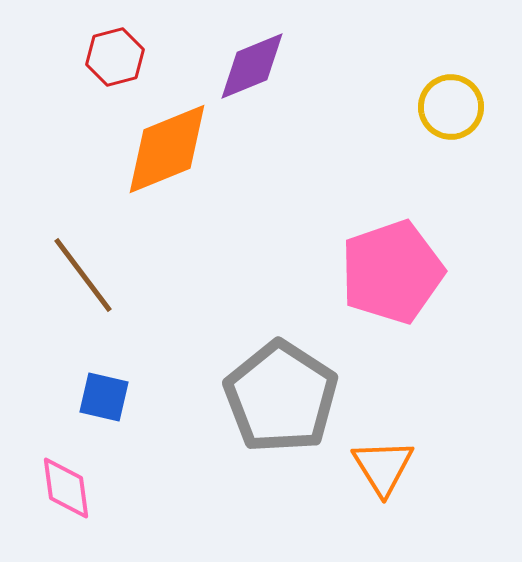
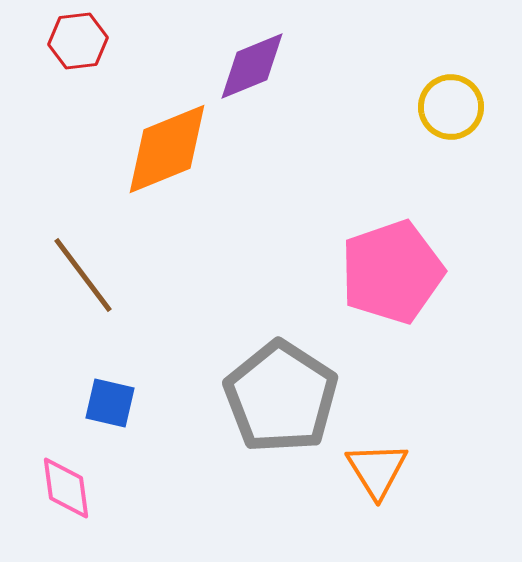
red hexagon: moved 37 px left, 16 px up; rotated 8 degrees clockwise
blue square: moved 6 px right, 6 px down
orange triangle: moved 6 px left, 3 px down
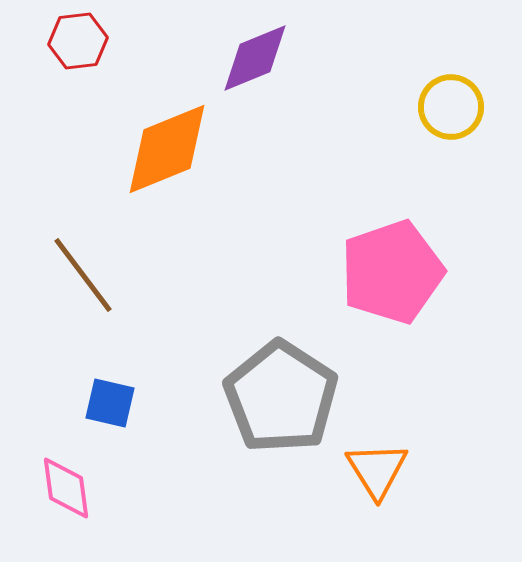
purple diamond: moved 3 px right, 8 px up
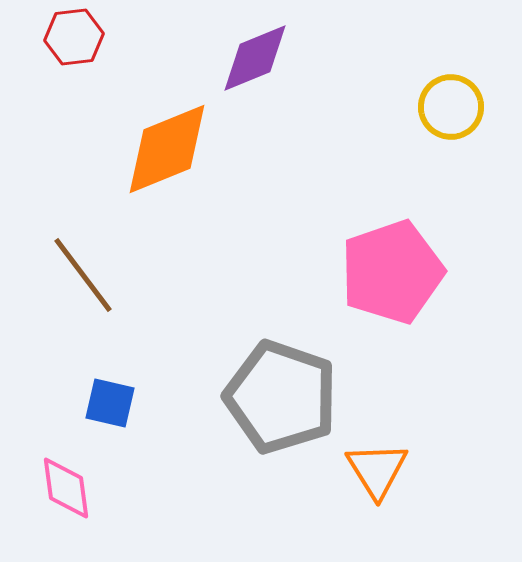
red hexagon: moved 4 px left, 4 px up
gray pentagon: rotated 14 degrees counterclockwise
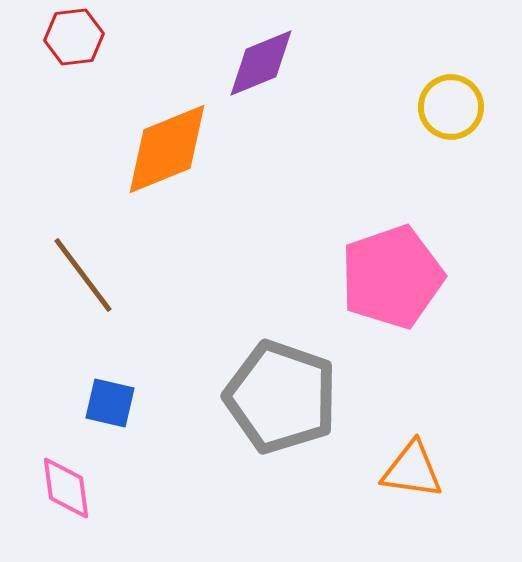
purple diamond: moved 6 px right, 5 px down
pink pentagon: moved 5 px down
orange triangle: moved 35 px right; rotated 50 degrees counterclockwise
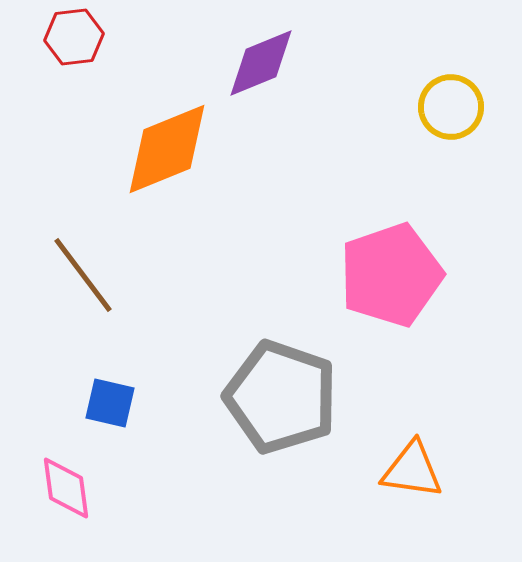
pink pentagon: moved 1 px left, 2 px up
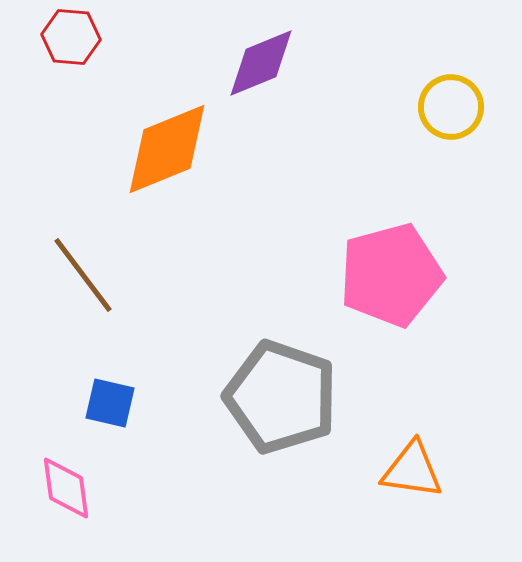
red hexagon: moved 3 px left; rotated 12 degrees clockwise
pink pentagon: rotated 4 degrees clockwise
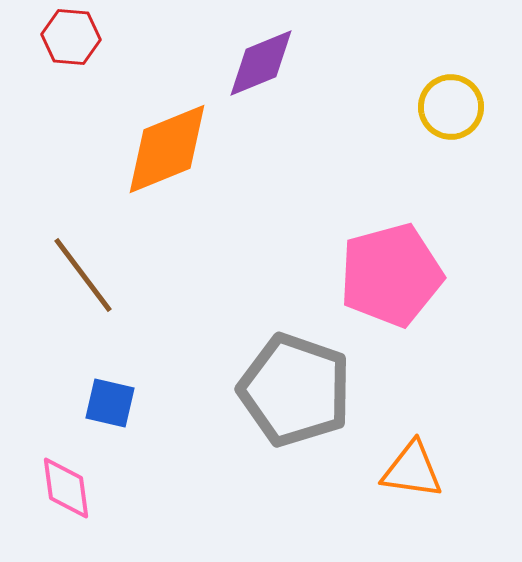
gray pentagon: moved 14 px right, 7 px up
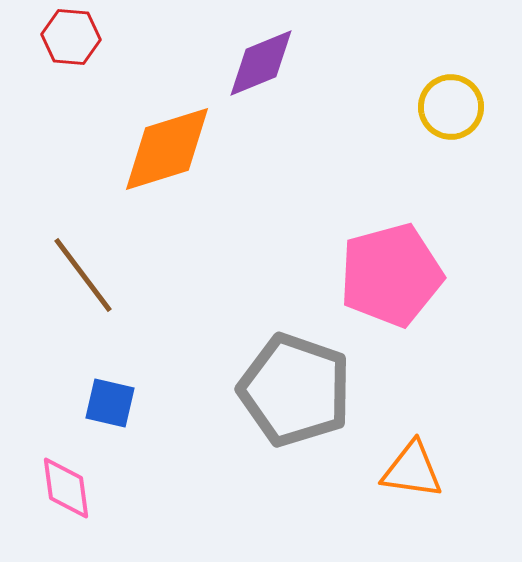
orange diamond: rotated 5 degrees clockwise
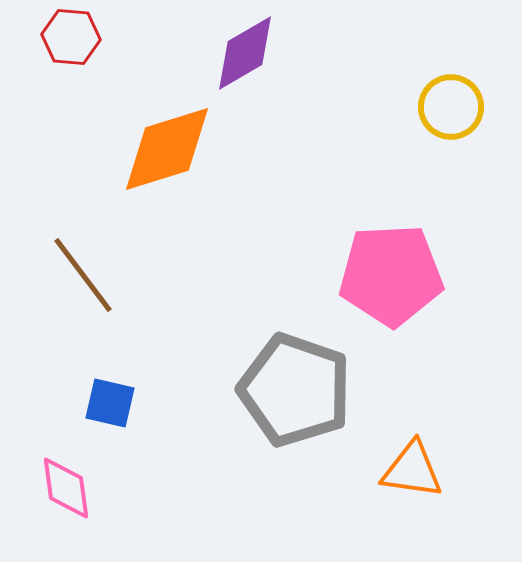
purple diamond: moved 16 px left, 10 px up; rotated 8 degrees counterclockwise
pink pentagon: rotated 12 degrees clockwise
